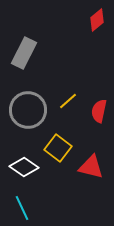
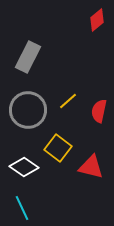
gray rectangle: moved 4 px right, 4 px down
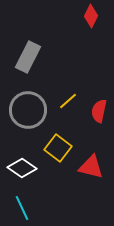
red diamond: moved 6 px left, 4 px up; rotated 25 degrees counterclockwise
white diamond: moved 2 px left, 1 px down
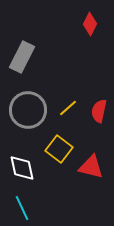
red diamond: moved 1 px left, 8 px down
gray rectangle: moved 6 px left
yellow line: moved 7 px down
yellow square: moved 1 px right, 1 px down
white diamond: rotated 44 degrees clockwise
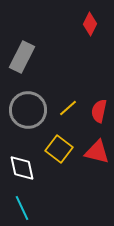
red triangle: moved 6 px right, 15 px up
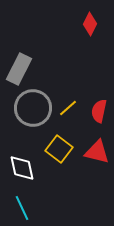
gray rectangle: moved 3 px left, 12 px down
gray circle: moved 5 px right, 2 px up
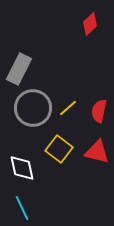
red diamond: rotated 20 degrees clockwise
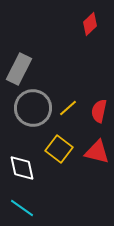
cyan line: rotated 30 degrees counterclockwise
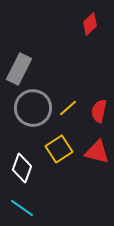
yellow square: rotated 20 degrees clockwise
white diamond: rotated 32 degrees clockwise
